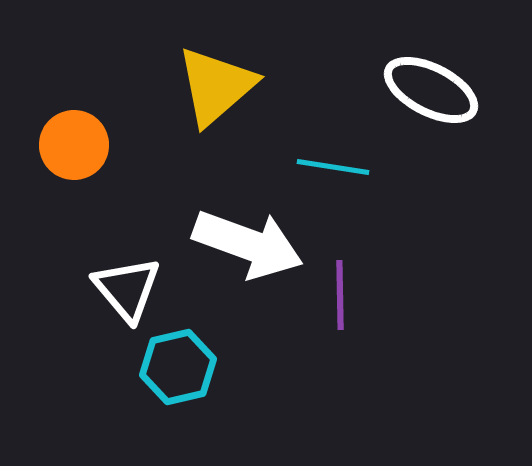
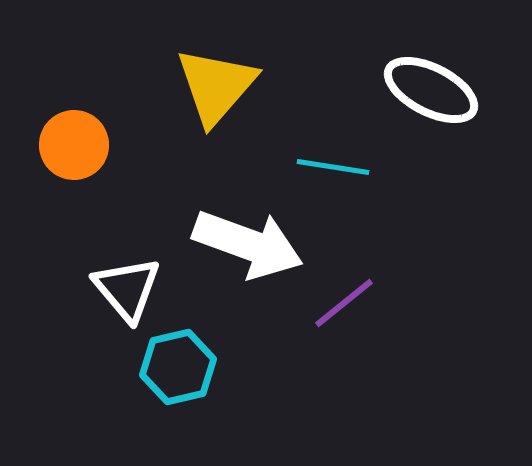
yellow triangle: rotated 8 degrees counterclockwise
purple line: moved 4 px right, 8 px down; rotated 52 degrees clockwise
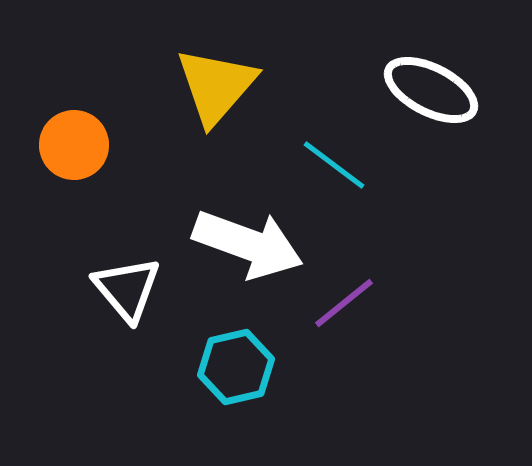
cyan line: moved 1 px right, 2 px up; rotated 28 degrees clockwise
cyan hexagon: moved 58 px right
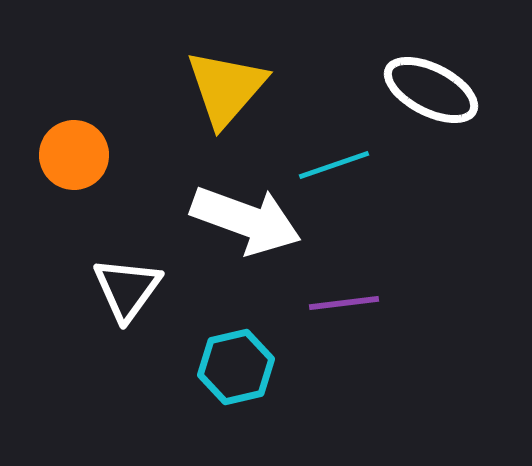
yellow triangle: moved 10 px right, 2 px down
orange circle: moved 10 px down
cyan line: rotated 56 degrees counterclockwise
white arrow: moved 2 px left, 24 px up
white triangle: rotated 16 degrees clockwise
purple line: rotated 32 degrees clockwise
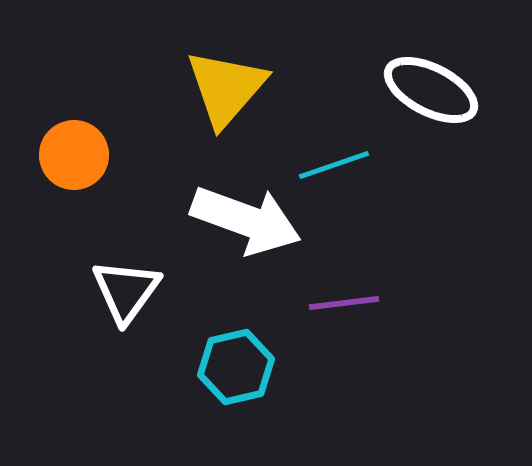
white triangle: moved 1 px left, 2 px down
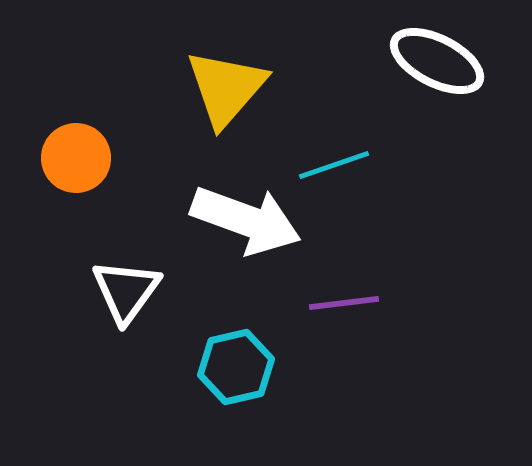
white ellipse: moved 6 px right, 29 px up
orange circle: moved 2 px right, 3 px down
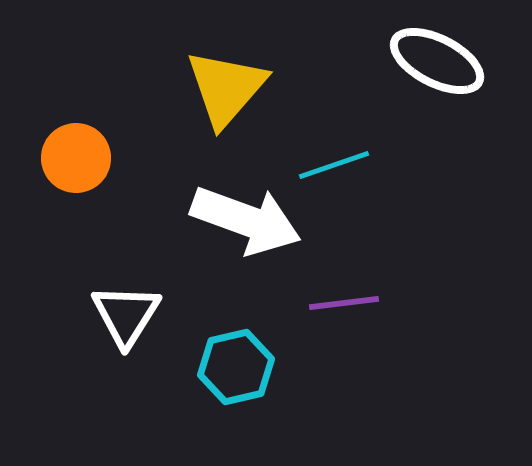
white triangle: moved 24 px down; rotated 4 degrees counterclockwise
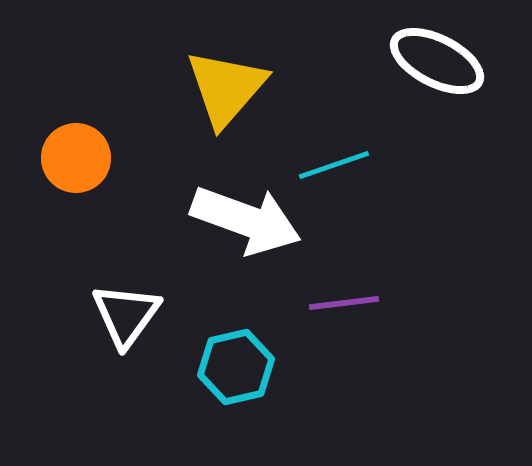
white triangle: rotated 4 degrees clockwise
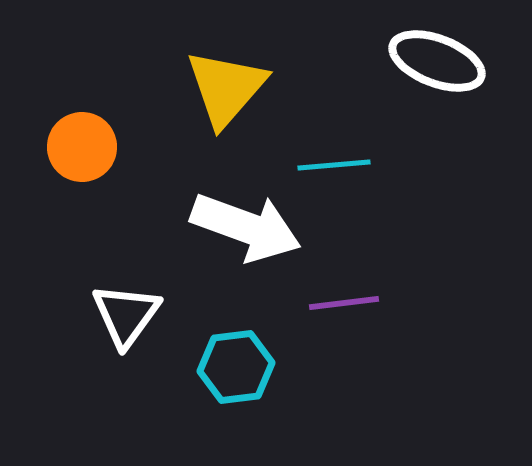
white ellipse: rotated 6 degrees counterclockwise
orange circle: moved 6 px right, 11 px up
cyan line: rotated 14 degrees clockwise
white arrow: moved 7 px down
cyan hexagon: rotated 6 degrees clockwise
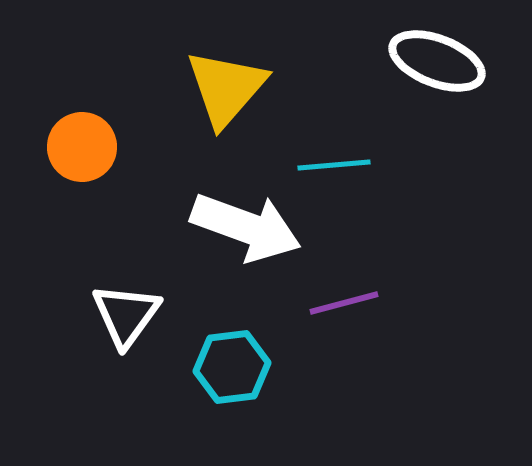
purple line: rotated 8 degrees counterclockwise
cyan hexagon: moved 4 px left
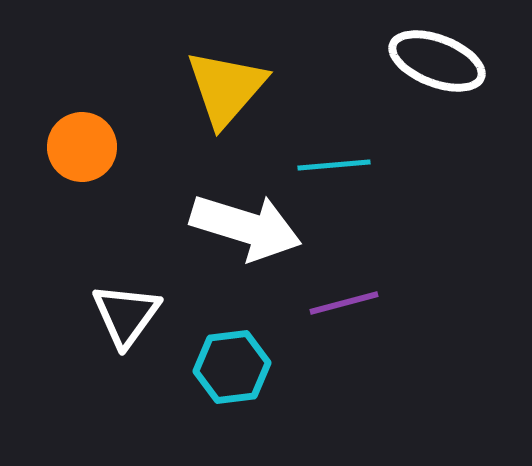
white arrow: rotated 3 degrees counterclockwise
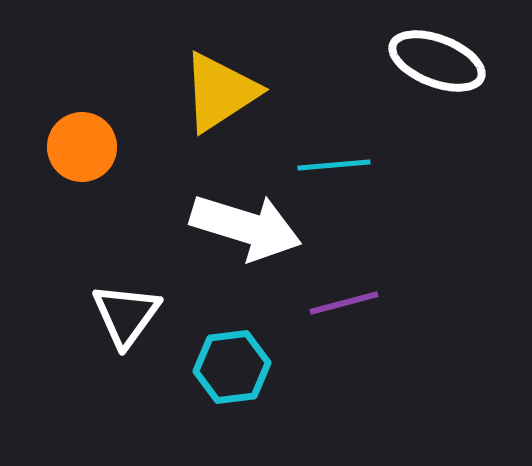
yellow triangle: moved 6 px left, 4 px down; rotated 16 degrees clockwise
